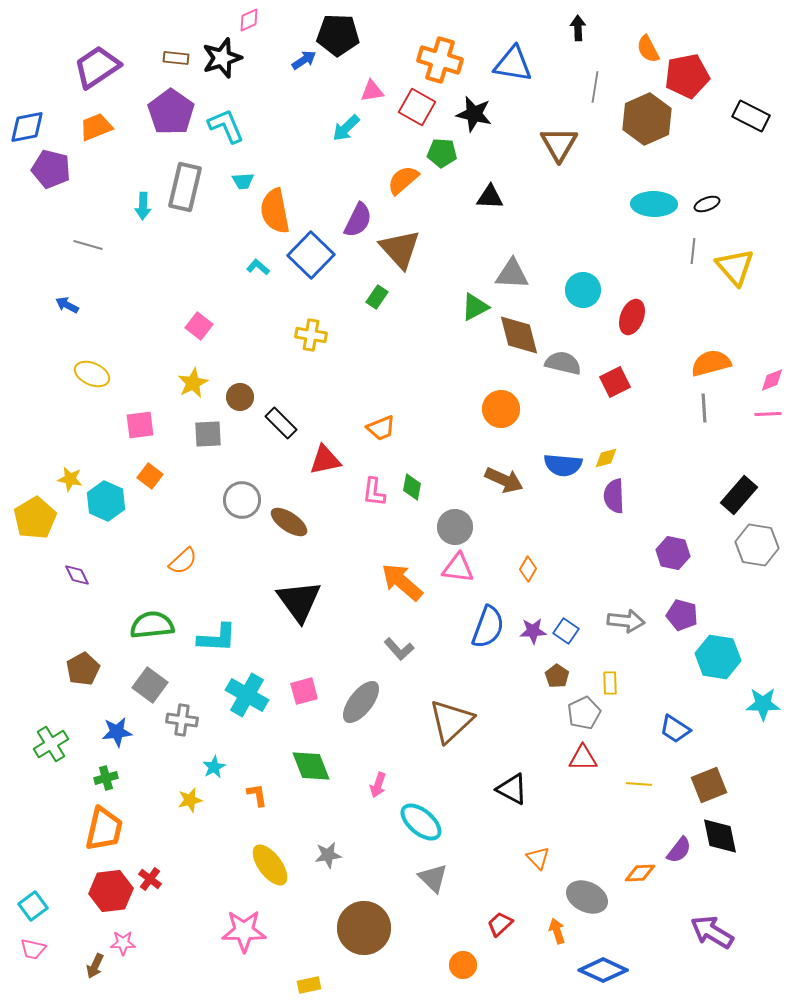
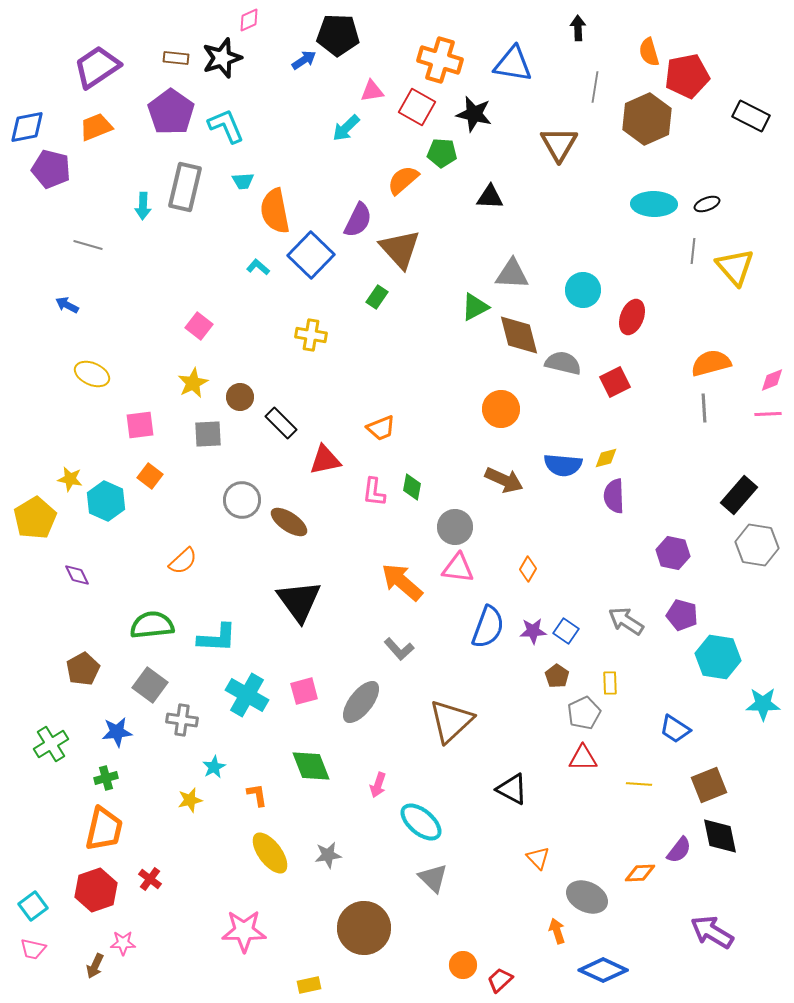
orange semicircle at (648, 49): moved 1 px right, 3 px down; rotated 12 degrees clockwise
gray arrow at (626, 621): rotated 153 degrees counterclockwise
yellow ellipse at (270, 865): moved 12 px up
red hexagon at (111, 891): moved 15 px left, 1 px up; rotated 12 degrees counterclockwise
red trapezoid at (500, 924): moved 56 px down
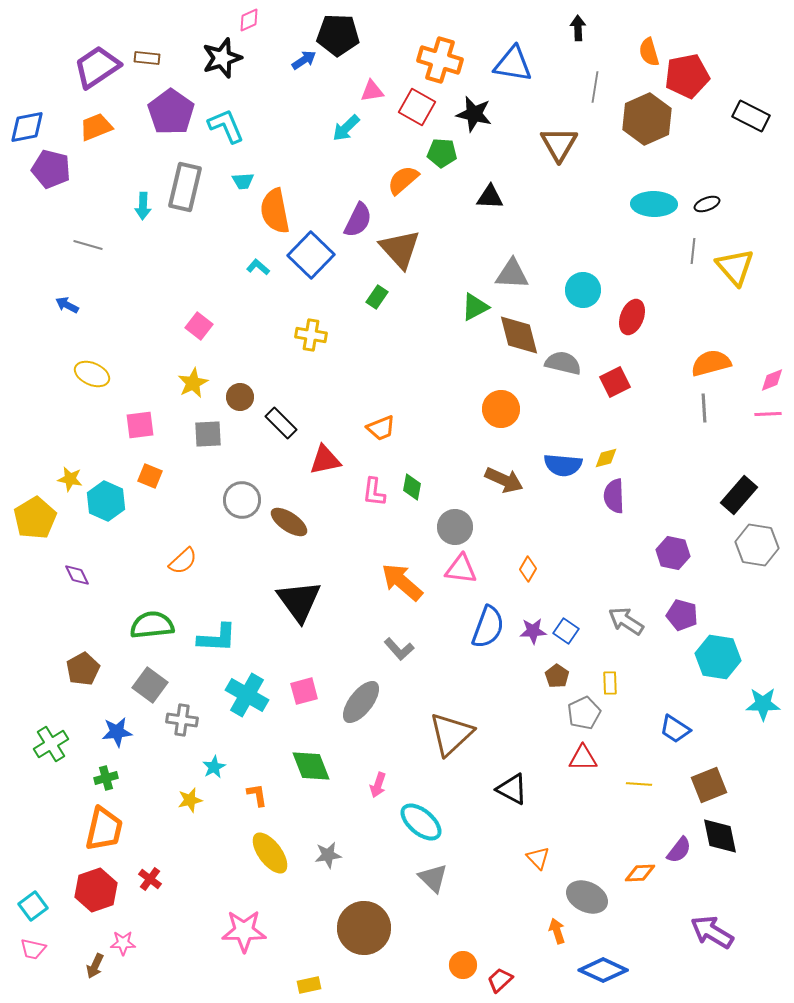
brown rectangle at (176, 58): moved 29 px left
orange square at (150, 476): rotated 15 degrees counterclockwise
pink triangle at (458, 568): moved 3 px right, 1 px down
brown triangle at (451, 721): moved 13 px down
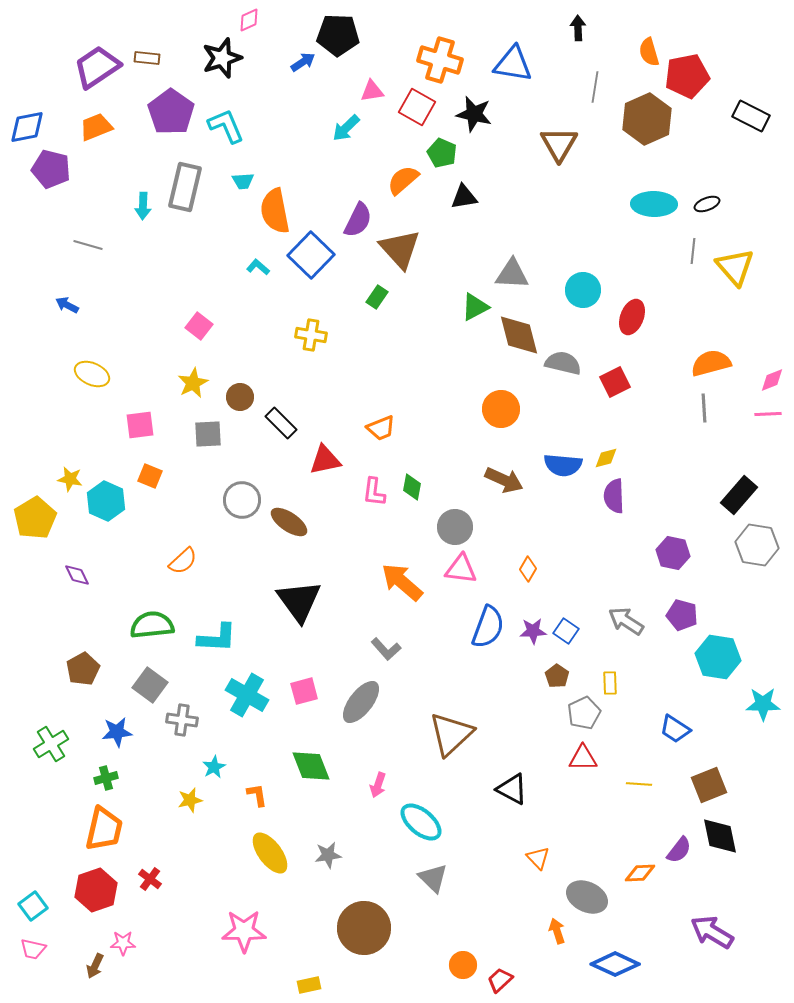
blue arrow at (304, 60): moved 1 px left, 2 px down
green pentagon at (442, 153): rotated 20 degrees clockwise
black triangle at (490, 197): moved 26 px left; rotated 12 degrees counterclockwise
gray L-shape at (399, 649): moved 13 px left
blue diamond at (603, 970): moved 12 px right, 6 px up
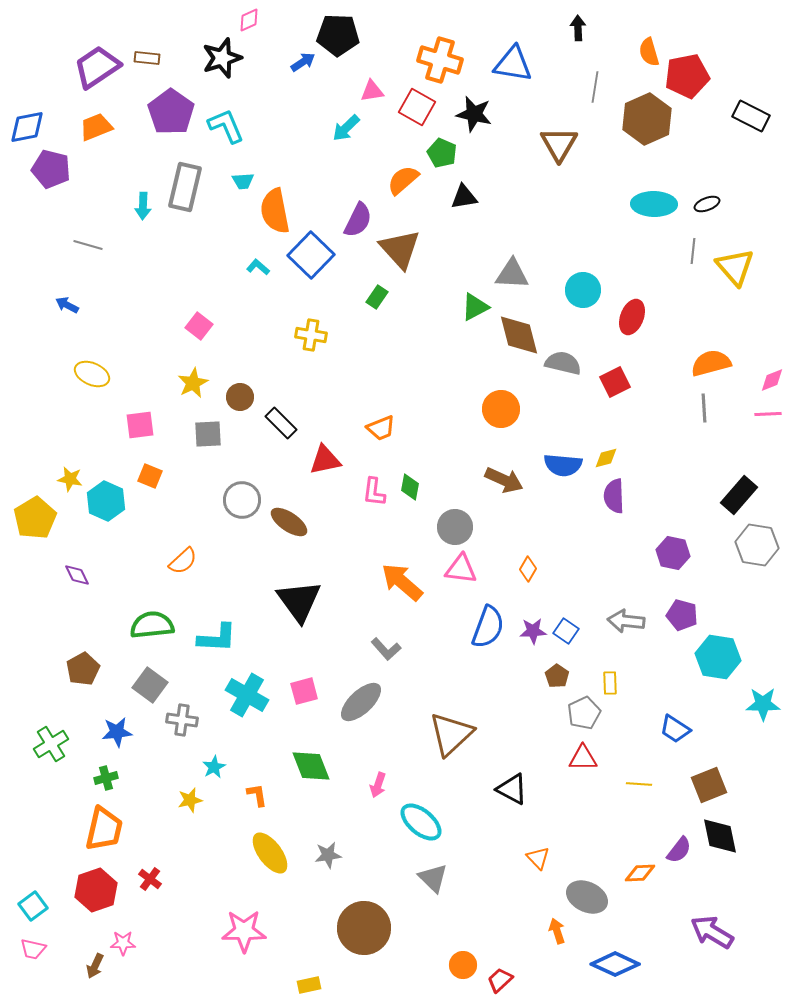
green diamond at (412, 487): moved 2 px left
gray arrow at (626, 621): rotated 27 degrees counterclockwise
gray ellipse at (361, 702): rotated 9 degrees clockwise
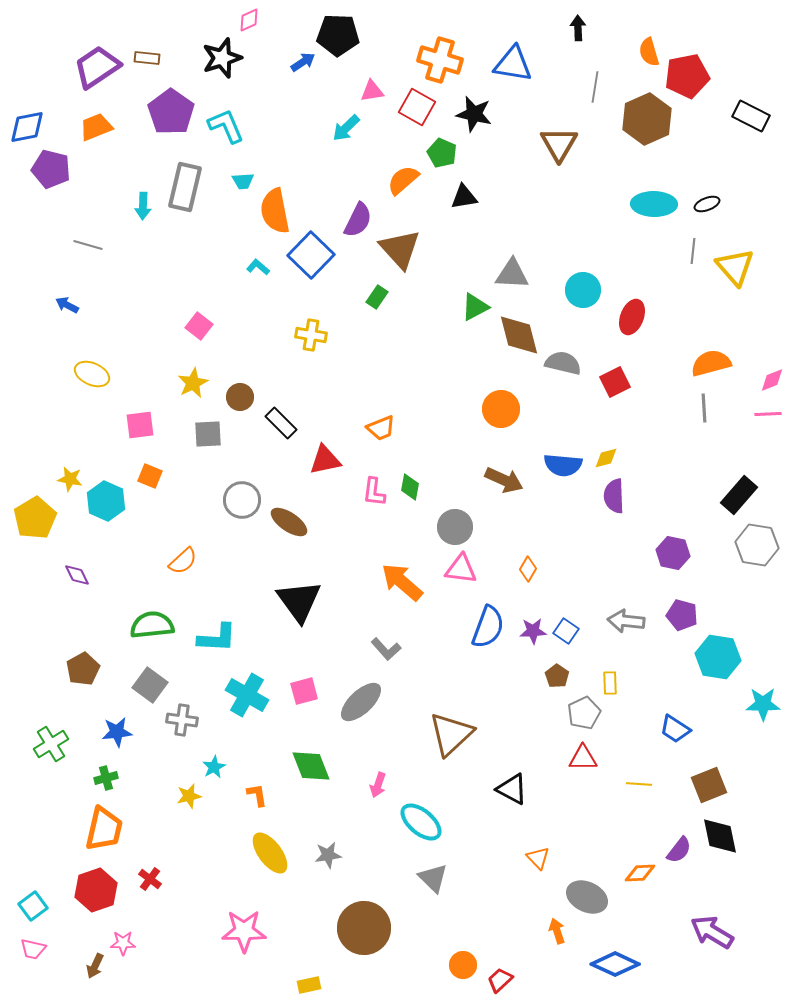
yellow star at (190, 800): moved 1 px left, 4 px up
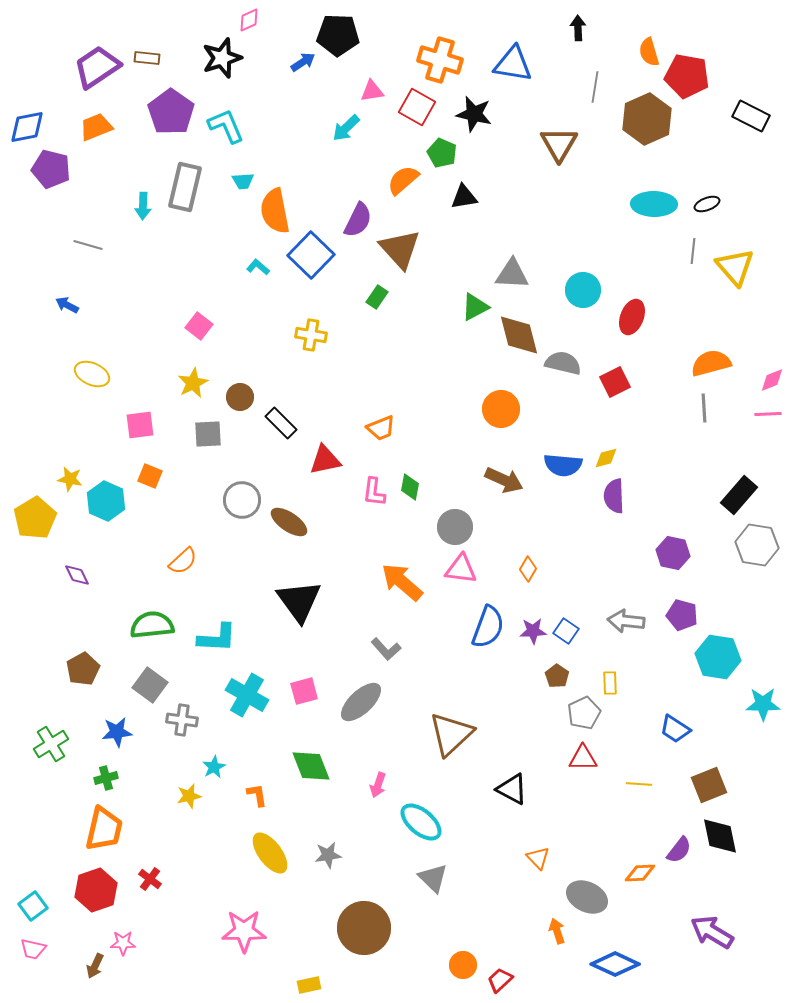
red pentagon at (687, 76): rotated 21 degrees clockwise
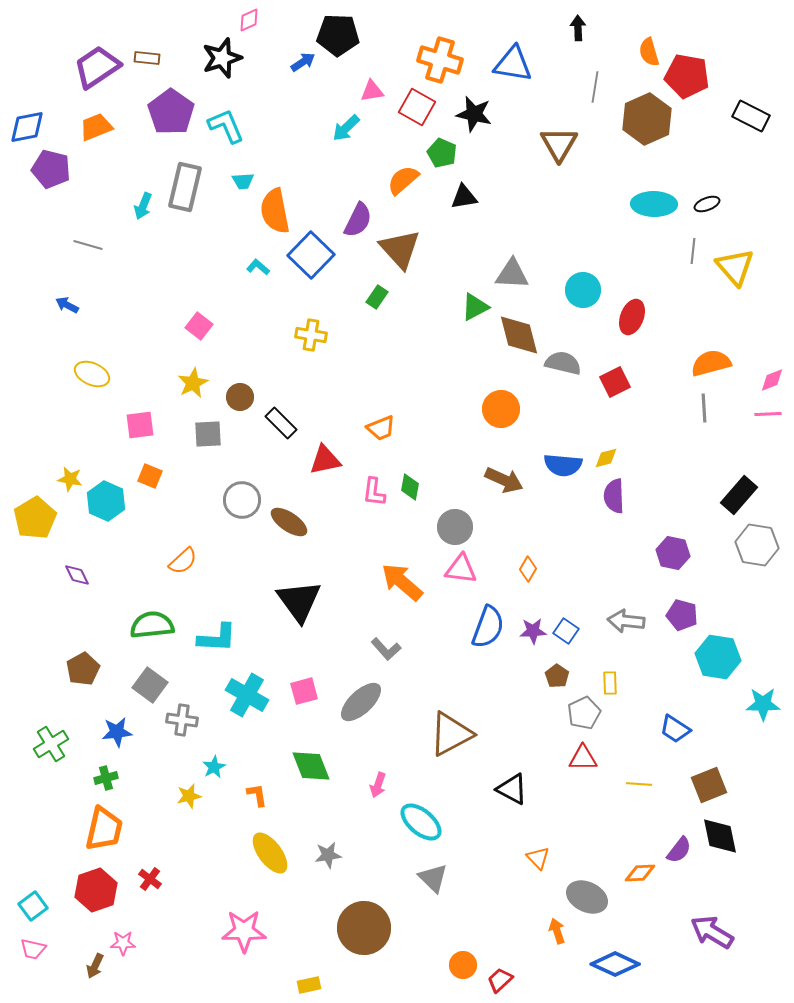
cyan arrow at (143, 206): rotated 20 degrees clockwise
brown triangle at (451, 734): rotated 15 degrees clockwise
